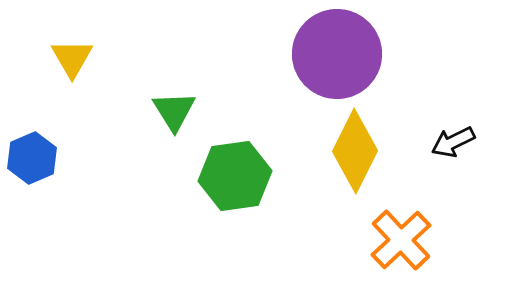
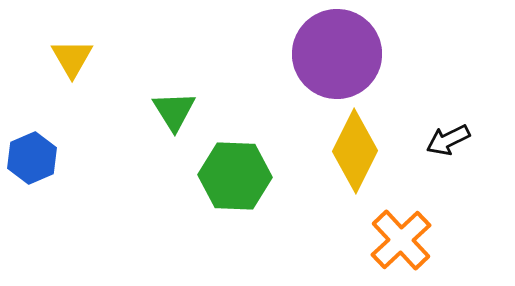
black arrow: moved 5 px left, 2 px up
green hexagon: rotated 10 degrees clockwise
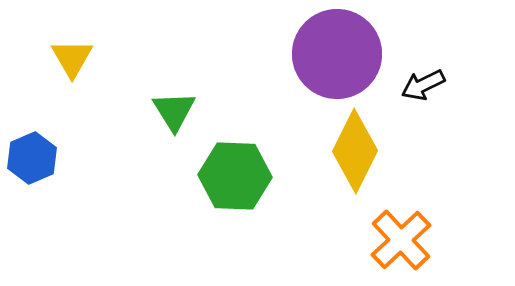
black arrow: moved 25 px left, 55 px up
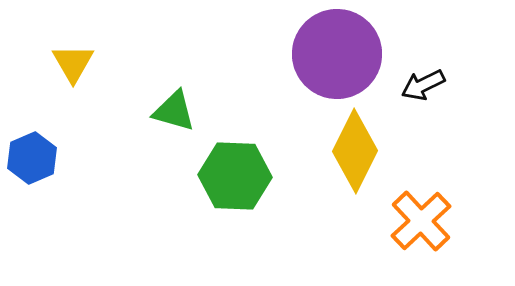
yellow triangle: moved 1 px right, 5 px down
green triangle: rotated 42 degrees counterclockwise
orange cross: moved 20 px right, 19 px up
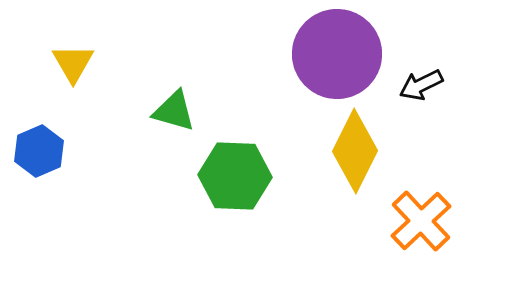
black arrow: moved 2 px left
blue hexagon: moved 7 px right, 7 px up
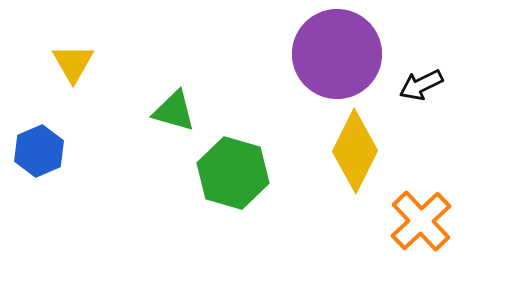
green hexagon: moved 2 px left, 3 px up; rotated 14 degrees clockwise
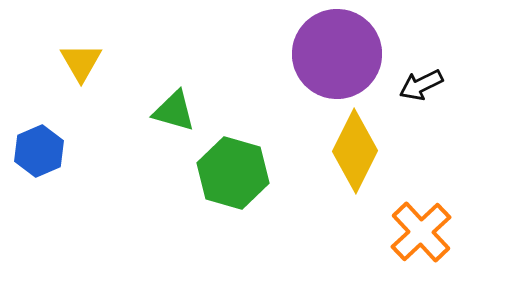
yellow triangle: moved 8 px right, 1 px up
orange cross: moved 11 px down
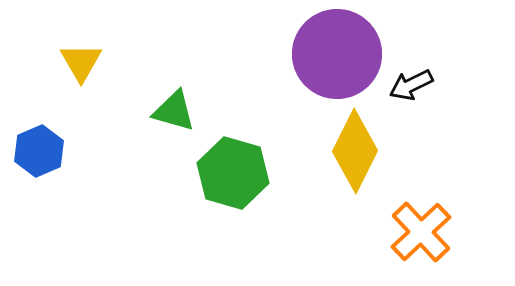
black arrow: moved 10 px left
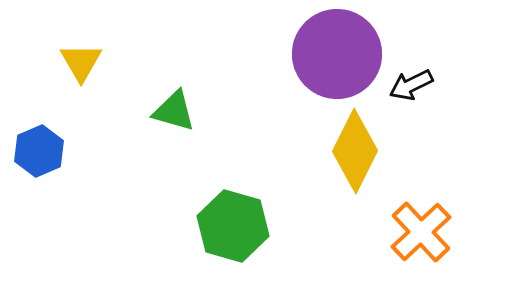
green hexagon: moved 53 px down
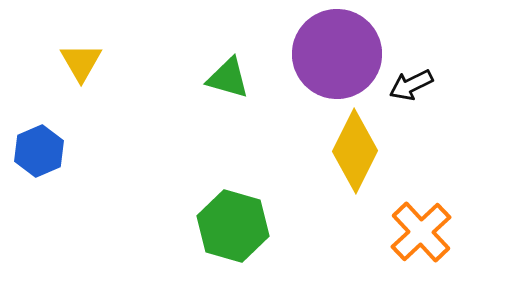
green triangle: moved 54 px right, 33 px up
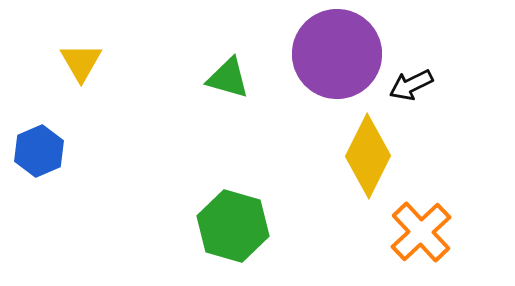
yellow diamond: moved 13 px right, 5 px down
